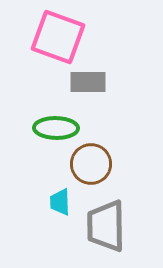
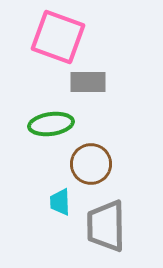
green ellipse: moved 5 px left, 4 px up; rotated 9 degrees counterclockwise
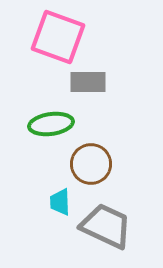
gray trapezoid: rotated 116 degrees clockwise
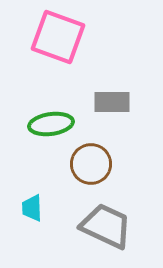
gray rectangle: moved 24 px right, 20 px down
cyan trapezoid: moved 28 px left, 6 px down
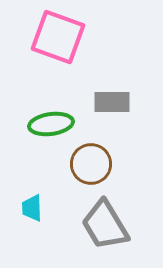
gray trapezoid: moved 1 px left, 1 px up; rotated 146 degrees counterclockwise
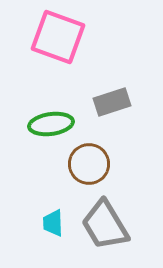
gray rectangle: rotated 18 degrees counterclockwise
brown circle: moved 2 px left
cyan trapezoid: moved 21 px right, 15 px down
